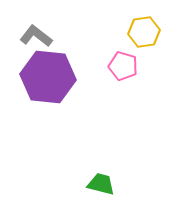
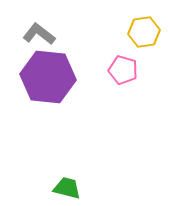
gray L-shape: moved 3 px right, 2 px up
pink pentagon: moved 4 px down
green trapezoid: moved 34 px left, 4 px down
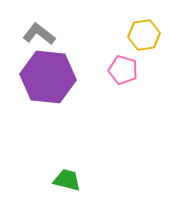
yellow hexagon: moved 3 px down
green trapezoid: moved 8 px up
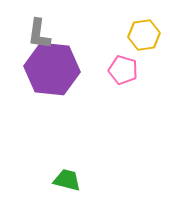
gray L-shape: rotated 120 degrees counterclockwise
purple hexagon: moved 4 px right, 8 px up
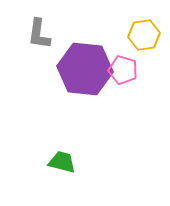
purple hexagon: moved 33 px right
green trapezoid: moved 5 px left, 18 px up
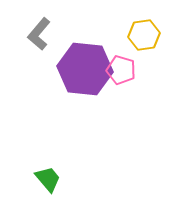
gray L-shape: rotated 32 degrees clockwise
pink pentagon: moved 2 px left
green trapezoid: moved 14 px left, 17 px down; rotated 36 degrees clockwise
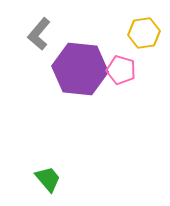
yellow hexagon: moved 2 px up
purple hexagon: moved 5 px left
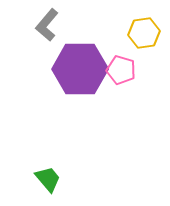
gray L-shape: moved 8 px right, 9 px up
purple hexagon: rotated 6 degrees counterclockwise
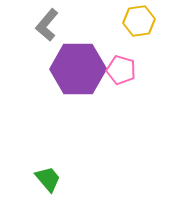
yellow hexagon: moved 5 px left, 12 px up
purple hexagon: moved 2 px left
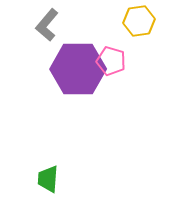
pink pentagon: moved 10 px left, 9 px up
green trapezoid: rotated 136 degrees counterclockwise
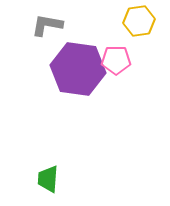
gray L-shape: rotated 60 degrees clockwise
pink pentagon: moved 5 px right, 1 px up; rotated 16 degrees counterclockwise
purple hexagon: rotated 8 degrees clockwise
